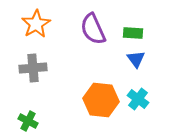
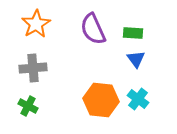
green cross: moved 15 px up
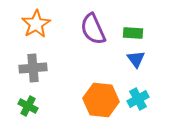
cyan cross: rotated 25 degrees clockwise
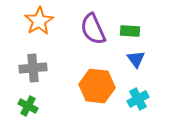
orange star: moved 3 px right, 3 px up
green rectangle: moved 3 px left, 2 px up
orange hexagon: moved 4 px left, 14 px up
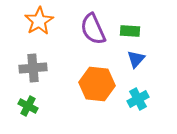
blue triangle: rotated 18 degrees clockwise
orange hexagon: moved 2 px up
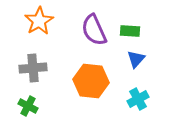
purple semicircle: moved 1 px right, 1 px down
orange hexagon: moved 6 px left, 3 px up
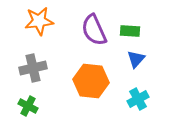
orange star: rotated 24 degrees clockwise
gray cross: rotated 8 degrees counterclockwise
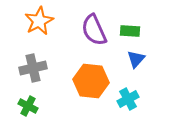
orange star: rotated 20 degrees counterclockwise
cyan cross: moved 10 px left
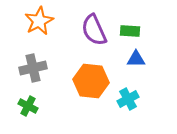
blue triangle: rotated 48 degrees clockwise
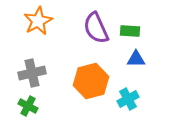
orange star: moved 1 px left
purple semicircle: moved 2 px right, 2 px up
gray cross: moved 1 px left, 5 px down
orange hexagon: rotated 20 degrees counterclockwise
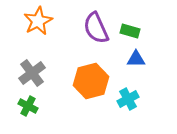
green rectangle: rotated 12 degrees clockwise
gray cross: rotated 24 degrees counterclockwise
